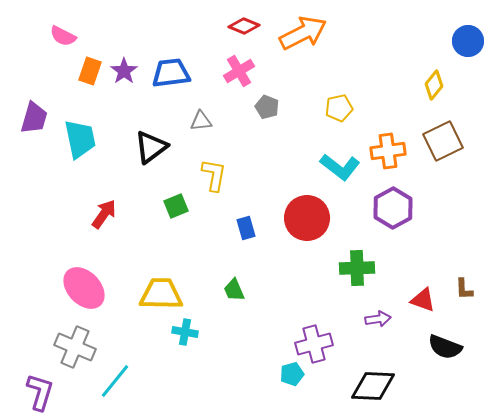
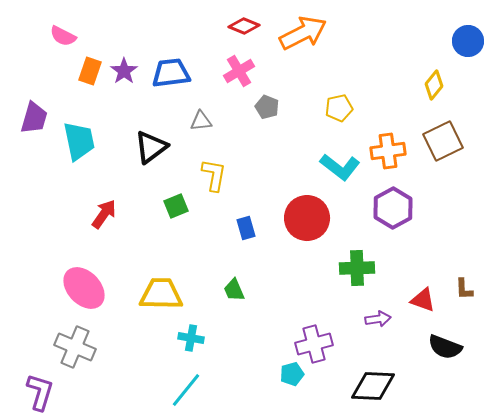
cyan trapezoid: moved 1 px left, 2 px down
cyan cross: moved 6 px right, 6 px down
cyan line: moved 71 px right, 9 px down
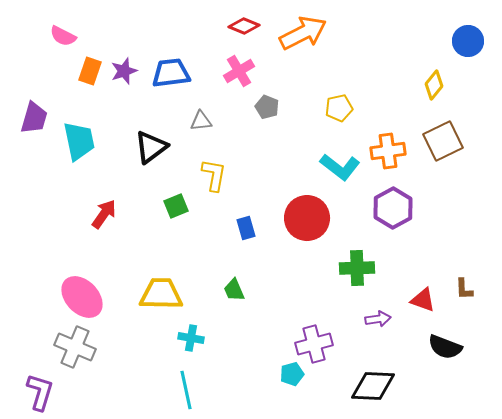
purple star: rotated 16 degrees clockwise
pink ellipse: moved 2 px left, 9 px down
cyan line: rotated 51 degrees counterclockwise
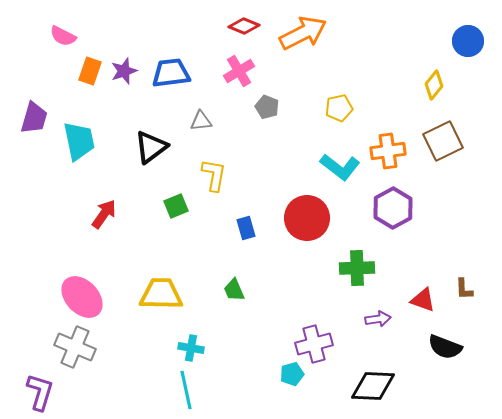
cyan cross: moved 10 px down
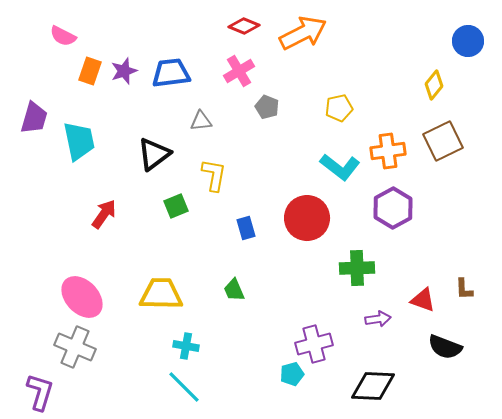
black triangle: moved 3 px right, 7 px down
cyan cross: moved 5 px left, 2 px up
cyan line: moved 2 px left, 3 px up; rotated 33 degrees counterclockwise
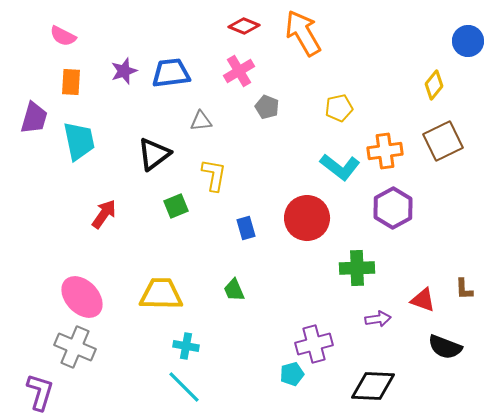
orange arrow: rotated 93 degrees counterclockwise
orange rectangle: moved 19 px left, 11 px down; rotated 16 degrees counterclockwise
orange cross: moved 3 px left
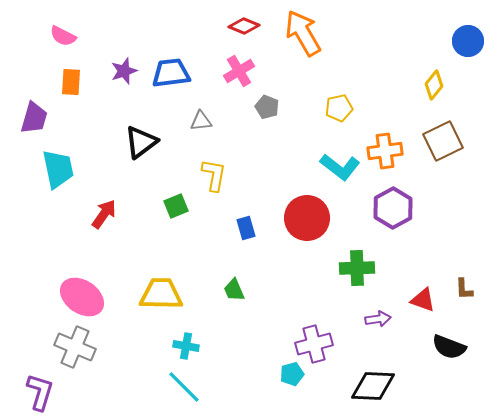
cyan trapezoid: moved 21 px left, 28 px down
black triangle: moved 13 px left, 12 px up
pink ellipse: rotated 12 degrees counterclockwise
black semicircle: moved 4 px right
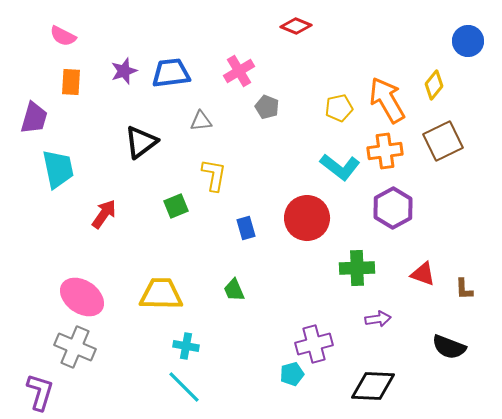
red diamond: moved 52 px right
orange arrow: moved 84 px right, 67 px down
red triangle: moved 26 px up
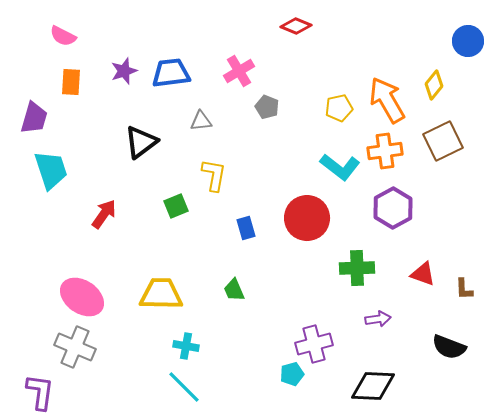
cyan trapezoid: moved 7 px left, 1 px down; rotated 6 degrees counterclockwise
purple L-shape: rotated 9 degrees counterclockwise
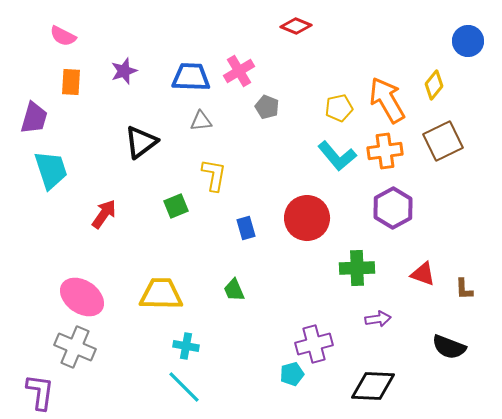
blue trapezoid: moved 20 px right, 4 px down; rotated 9 degrees clockwise
cyan L-shape: moved 3 px left, 11 px up; rotated 12 degrees clockwise
